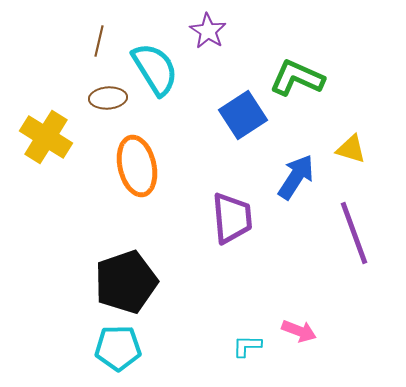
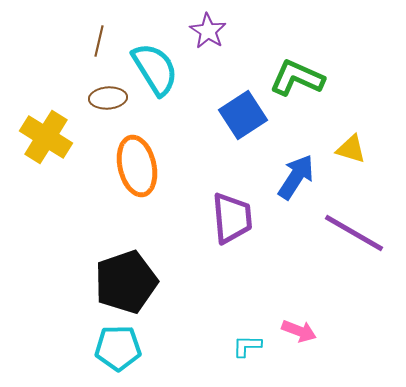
purple line: rotated 40 degrees counterclockwise
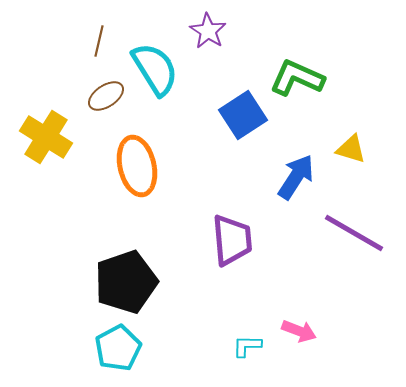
brown ellipse: moved 2 px left, 2 px up; rotated 30 degrees counterclockwise
purple trapezoid: moved 22 px down
cyan pentagon: rotated 27 degrees counterclockwise
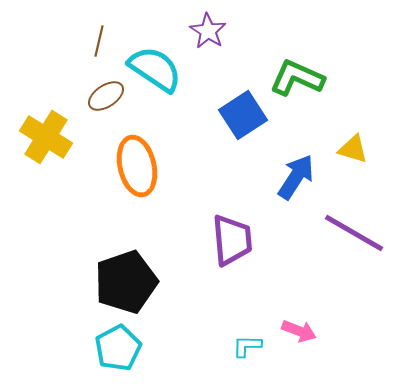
cyan semicircle: rotated 24 degrees counterclockwise
yellow triangle: moved 2 px right
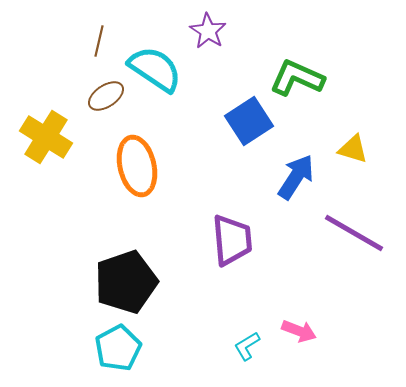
blue square: moved 6 px right, 6 px down
cyan L-shape: rotated 32 degrees counterclockwise
